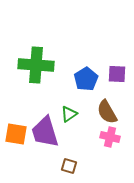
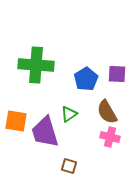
orange square: moved 13 px up
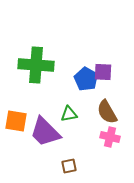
purple square: moved 14 px left, 2 px up
blue pentagon: rotated 10 degrees counterclockwise
green triangle: rotated 24 degrees clockwise
purple trapezoid: rotated 28 degrees counterclockwise
brown square: rotated 28 degrees counterclockwise
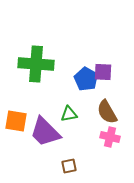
green cross: moved 1 px up
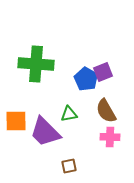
purple square: rotated 24 degrees counterclockwise
brown semicircle: moved 1 px left, 1 px up
orange square: rotated 10 degrees counterclockwise
pink cross: rotated 12 degrees counterclockwise
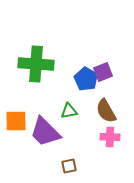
green triangle: moved 3 px up
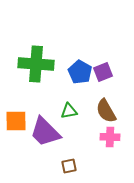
blue pentagon: moved 6 px left, 7 px up
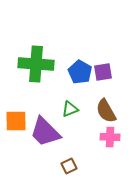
purple square: rotated 12 degrees clockwise
green triangle: moved 1 px right, 2 px up; rotated 12 degrees counterclockwise
brown square: rotated 14 degrees counterclockwise
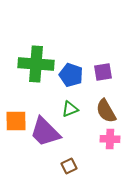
blue pentagon: moved 9 px left, 3 px down; rotated 10 degrees counterclockwise
pink cross: moved 2 px down
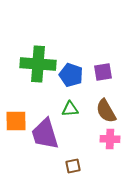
green cross: moved 2 px right
green triangle: rotated 18 degrees clockwise
purple trapezoid: moved 2 px down; rotated 28 degrees clockwise
brown square: moved 4 px right; rotated 14 degrees clockwise
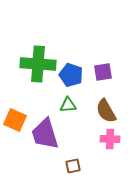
green triangle: moved 2 px left, 4 px up
orange square: moved 1 px left, 1 px up; rotated 25 degrees clockwise
